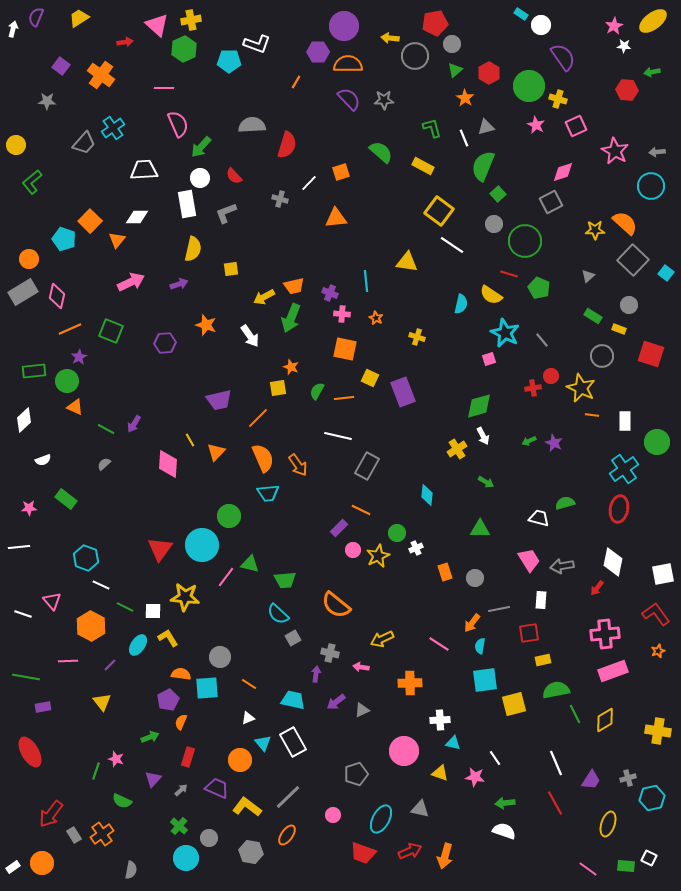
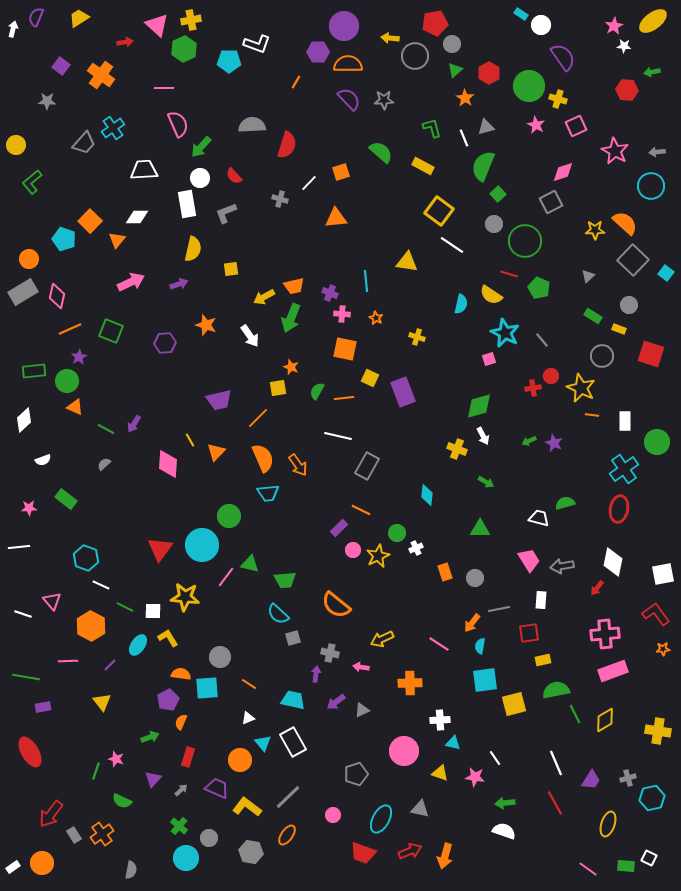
yellow cross at (457, 449): rotated 36 degrees counterclockwise
gray square at (293, 638): rotated 14 degrees clockwise
orange star at (658, 651): moved 5 px right, 2 px up; rotated 16 degrees clockwise
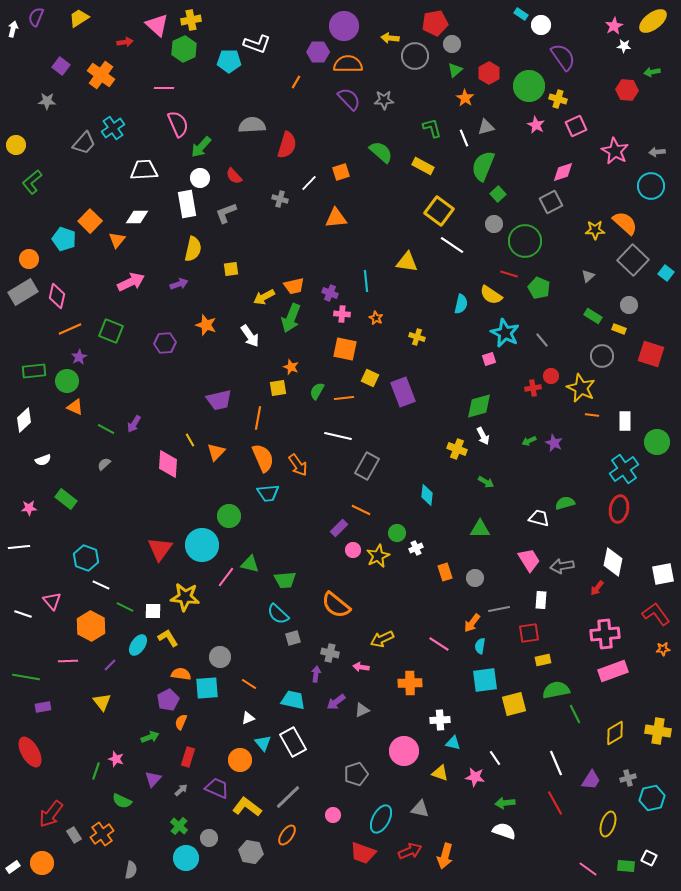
orange line at (258, 418): rotated 35 degrees counterclockwise
yellow diamond at (605, 720): moved 10 px right, 13 px down
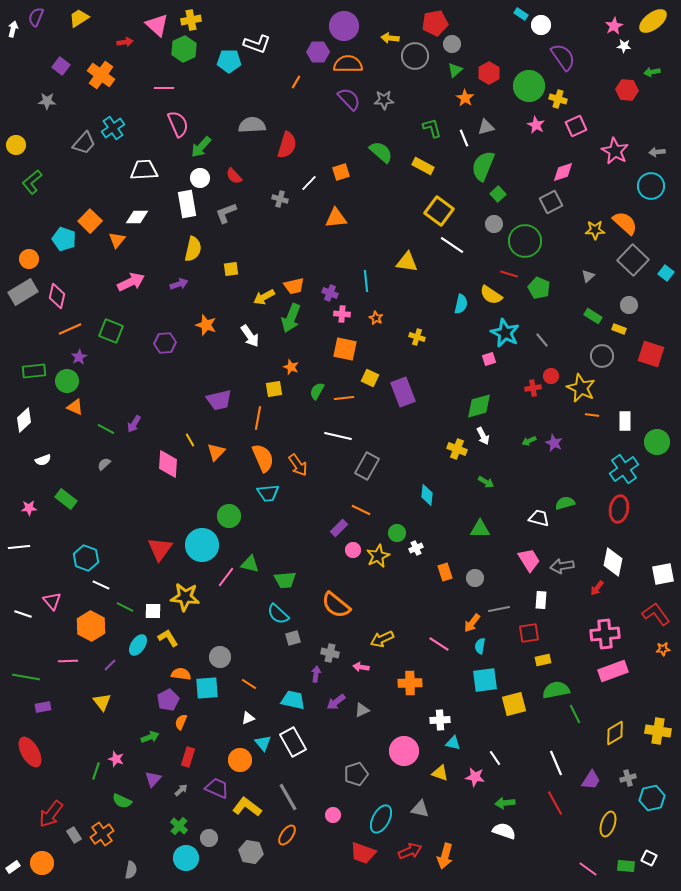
yellow square at (278, 388): moved 4 px left, 1 px down
gray line at (288, 797): rotated 76 degrees counterclockwise
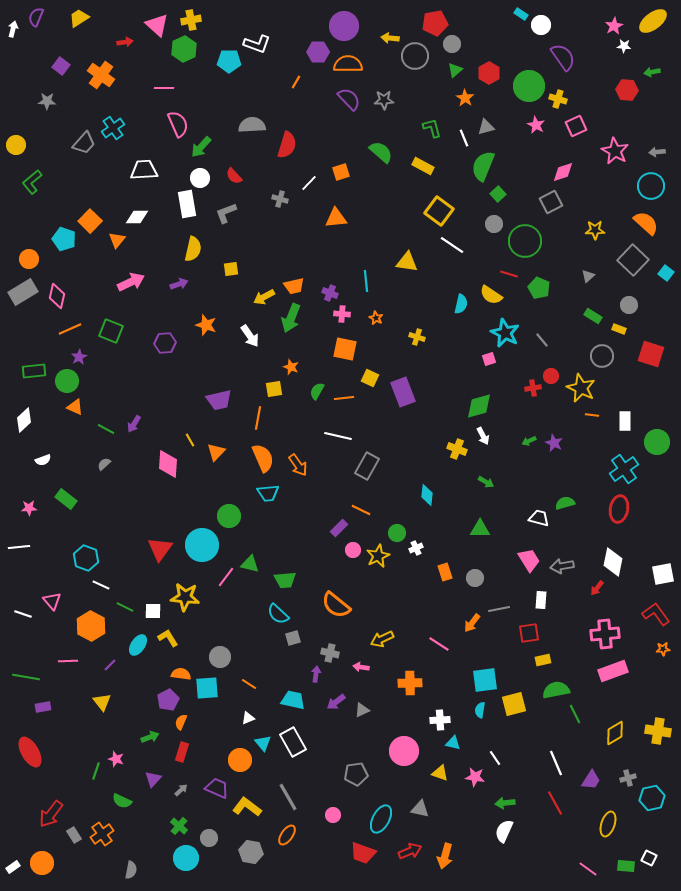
orange semicircle at (625, 223): moved 21 px right
cyan semicircle at (480, 646): moved 64 px down
red rectangle at (188, 757): moved 6 px left, 5 px up
gray pentagon at (356, 774): rotated 10 degrees clockwise
white semicircle at (504, 831): rotated 85 degrees counterclockwise
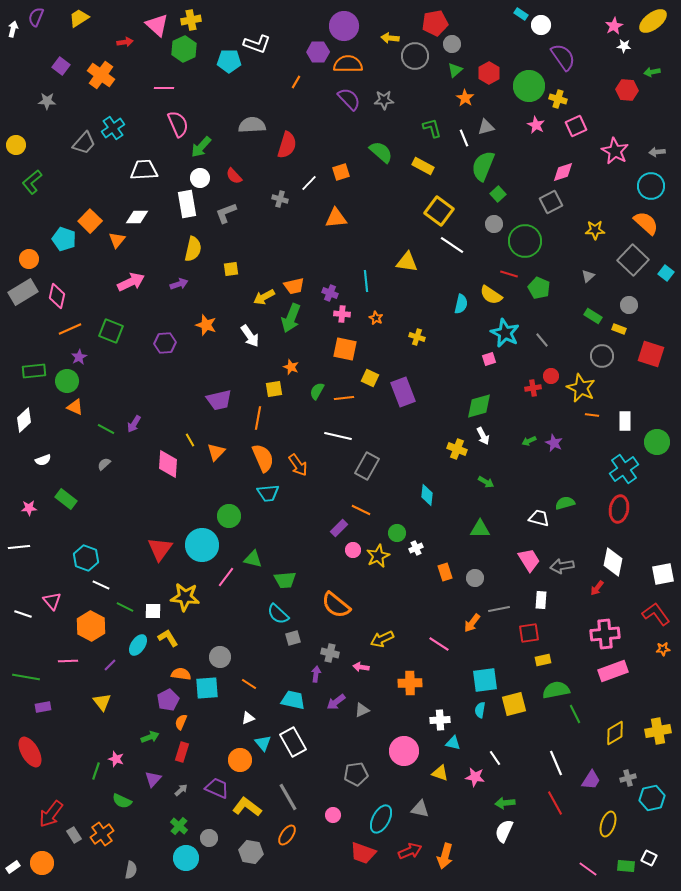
green triangle at (250, 564): moved 3 px right, 5 px up
yellow cross at (658, 731): rotated 20 degrees counterclockwise
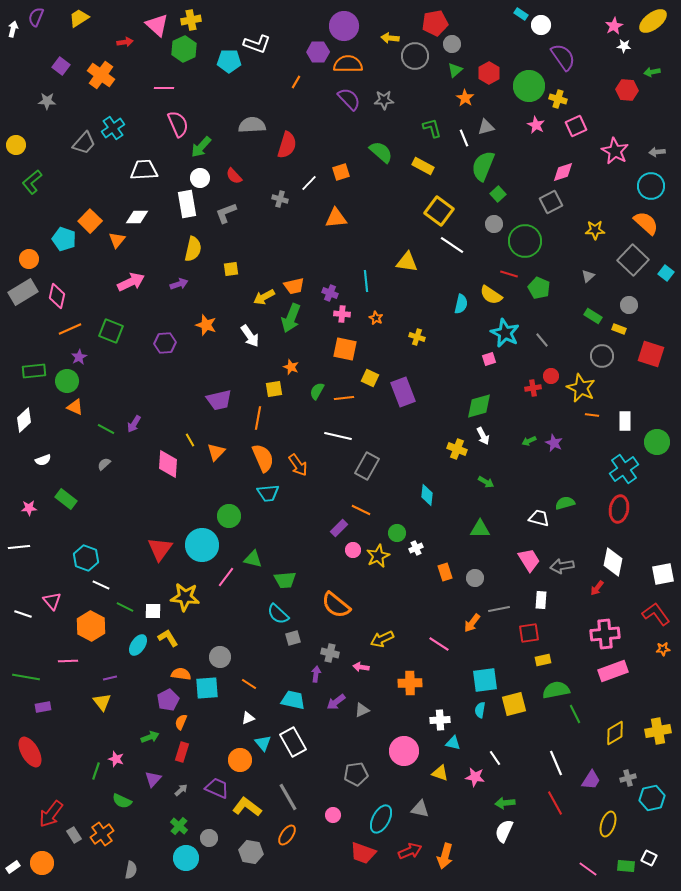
purple line at (110, 665): moved 13 px down; rotated 32 degrees clockwise
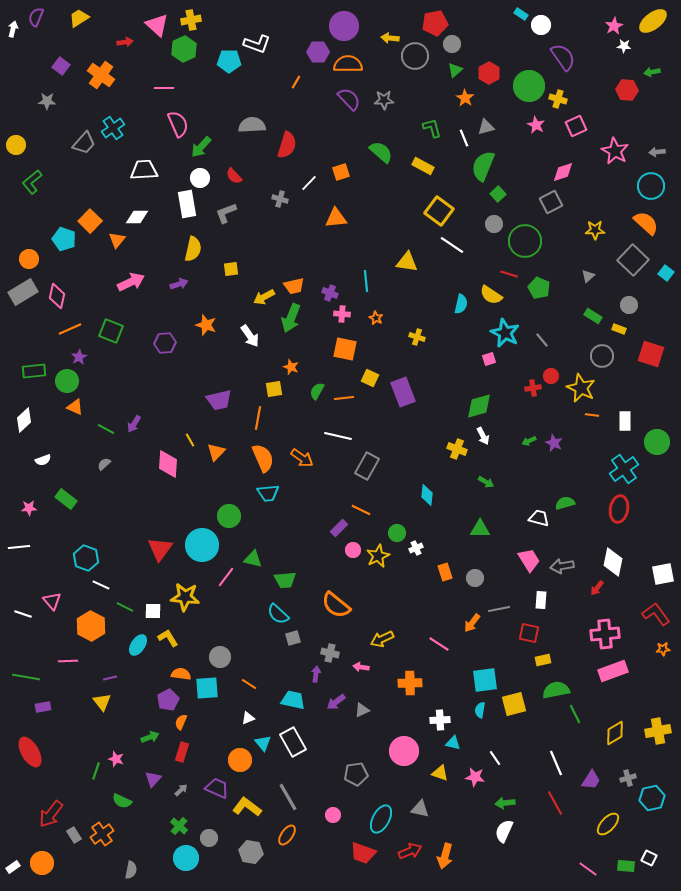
orange arrow at (298, 465): moved 4 px right, 7 px up; rotated 20 degrees counterclockwise
red square at (529, 633): rotated 20 degrees clockwise
yellow ellipse at (608, 824): rotated 25 degrees clockwise
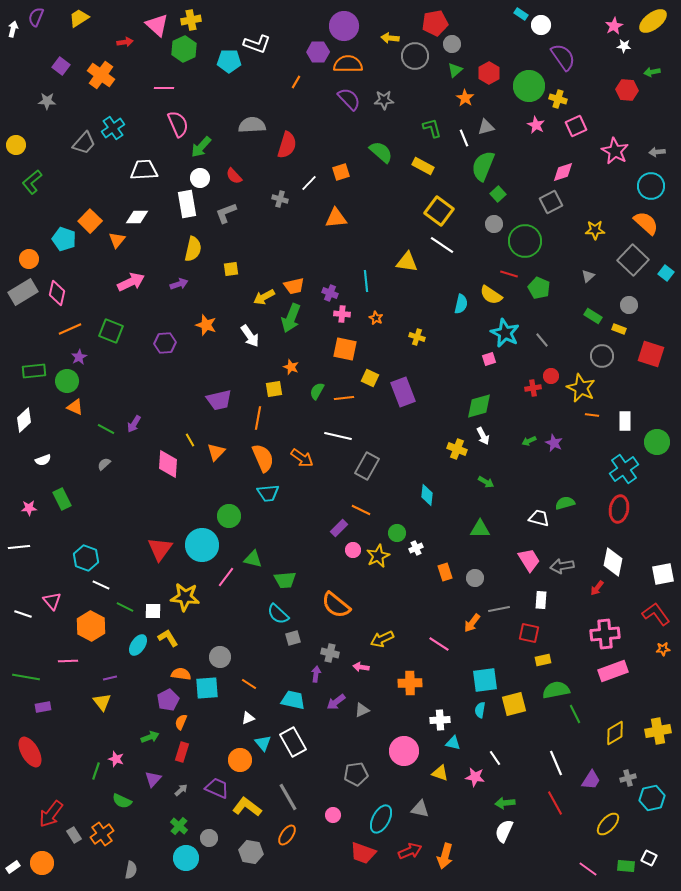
white line at (452, 245): moved 10 px left
pink diamond at (57, 296): moved 3 px up
green rectangle at (66, 499): moved 4 px left; rotated 25 degrees clockwise
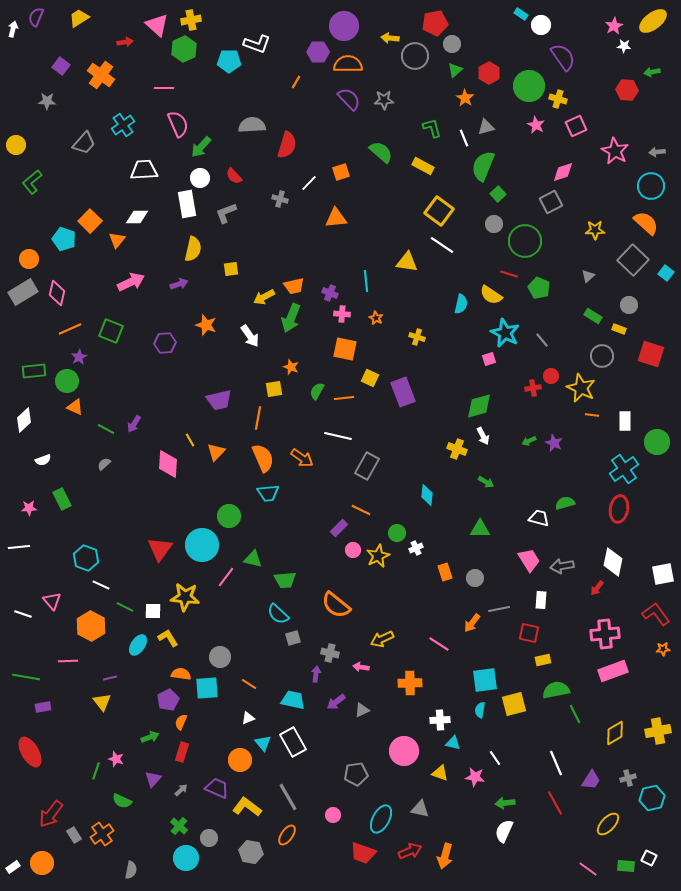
cyan cross at (113, 128): moved 10 px right, 3 px up
